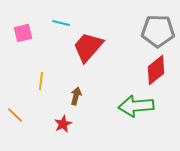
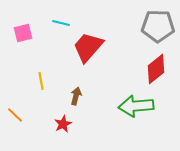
gray pentagon: moved 5 px up
red diamond: moved 1 px up
yellow line: rotated 18 degrees counterclockwise
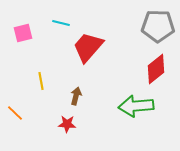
orange line: moved 2 px up
red star: moved 4 px right; rotated 30 degrees clockwise
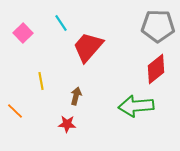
cyan line: rotated 42 degrees clockwise
pink square: rotated 30 degrees counterclockwise
orange line: moved 2 px up
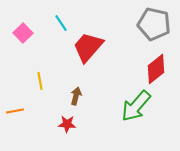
gray pentagon: moved 4 px left, 2 px up; rotated 12 degrees clockwise
yellow line: moved 1 px left
green arrow: rotated 44 degrees counterclockwise
orange line: rotated 54 degrees counterclockwise
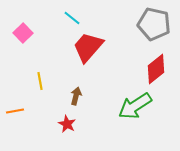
cyan line: moved 11 px right, 5 px up; rotated 18 degrees counterclockwise
green arrow: moved 1 px left; rotated 16 degrees clockwise
red star: rotated 24 degrees clockwise
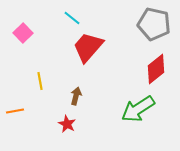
green arrow: moved 3 px right, 3 px down
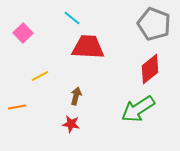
gray pentagon: rotated 8 degrees clockwise
red trapezoid: rotated 52 degrees clockwise
red diamond: moved 6 px left
yellow line: moved 5 px up; rotated 72 degrees clockwise
orange line: moved 2 px right, 4 px up
red star: moved 4 px right; rotated 18 degrees counterclockwise
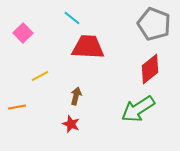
red star: rotated 12 degrees clockwise
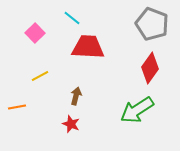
gray pentagon: moved 2 px left
pink square: moved 12 px right
red diamond: moved 1 px up; rotated 16 degrees counterclockwise
green arrow: moved 1 px left, 1 px down
